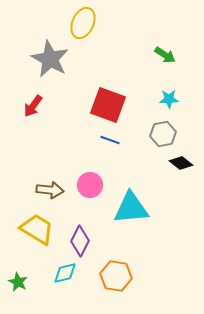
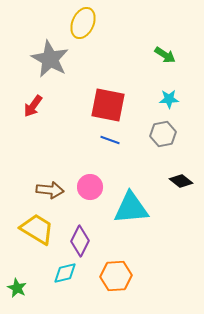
red square: rotated 9 degrees counterclockwise
black diamond: moved 18 px down
pink circle: moved 2 px down
orange hexagon: rotated 12 degrees counterclockwise
green star: moved 1 px left, 6 px down
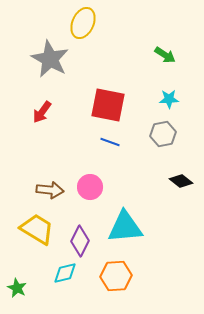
red arrow: moved 9 px right, 6 px down
blue line: moved 2 px down
cyan triangle: moved 6 px left, 19 px down
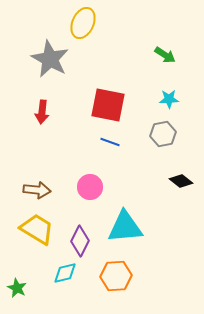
red arrow: rotated 30 degrees counterclockwise
brown arrow: moved 13 px left
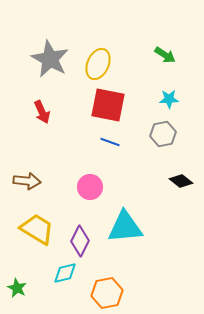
yellow ellipse: moved 15 px right, 41 px down
red arrow: rotated 30 degrees counterclockwise
brown arrow: moved 10 px left, 9 px up
orange hexagon: moved 9 px left, 17 px down; rotated 8 degrees counterclockwise
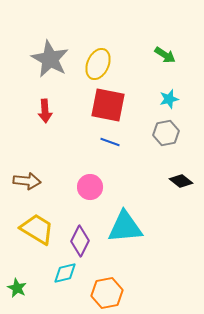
cyan star: rotated 12 degrees counterclockwise
red arrow: moved 3 px right, 1 px up; rotated 20 degrees clockwise
gray hexagon: moved 3 px right, 1 px up
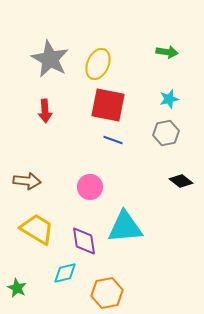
green arrow: moved 2 px right, 3 px up; rotated 25 degrees counterclockwise
blue line: moved 3 px right, 2 px up
purple diamond: moved 4 px right; rotated 36 degrees counterclockwise
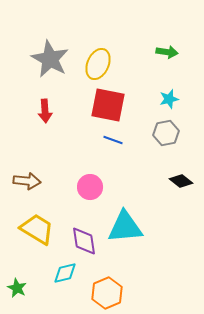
orange hexagon: rotated 12 degrees counterclockwise
